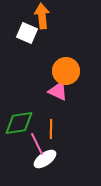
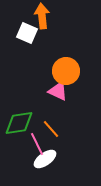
orange line: rotated 42 degrees counterclockwise
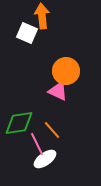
orange line: moved 1 px right, 1 px down
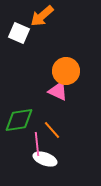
orange arrow: rotated 125 degrees counterclockwise
white square: moved 8 px left
green diamond: moved 3 px up
pink line: rotated 20 degrees clockwise
white ellipse: rotated 55 degrees clockwise
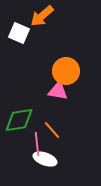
pink triangle: rotated 15 degrees counterclockwise
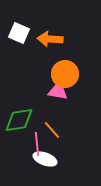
orange arrow: moved 8 px right, 23 px down; rotated 45 degrees clockwise
orange circle: moved 1 px left, 3 px down
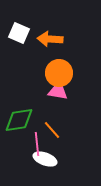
orange circle: moved 6 px left, 1 px up
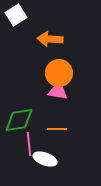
white square: moved 3 px left, 18 px up; rotated 35 degrees clockwise
orange line: moved 5 px right, 1 px up; rotated 48 degrees counterclockwise
pink line: moved 8 px left
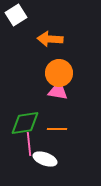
green diamond: moved 6 px right, 3 px down
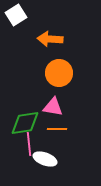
pink triangle: moved 5 px left, 16 px down
